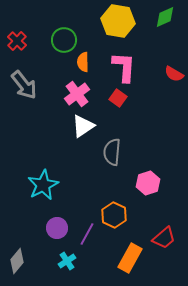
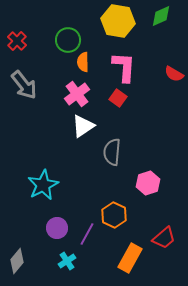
green diamond: moved 4 px left, 1 px up
green circle: moved 4 px right
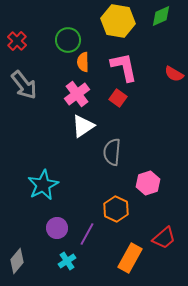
pink L-shape: rotated 16 degrees counterclockwise
orange hexagon: moved 2 px right, 6 px up
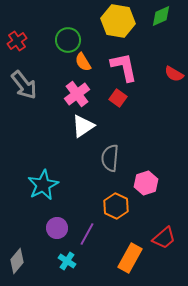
red cross: rotated 12 degrees clockwise
orange semicircle: rotated 30 degrees counterclockwise
gray semicircle: moved 2 px left, 6 px down
pink hexagon: moved 2 px left
orange hexagon: moved 3 px up
cyan cross: rotated 24 degrees counterclockwise
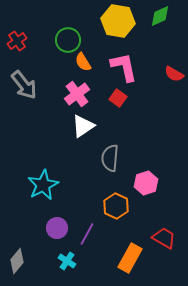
green diamond: moved 1 px left
red trapezoid: rotated 110 degrees counterclockwise
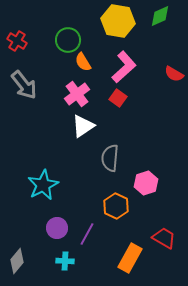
red cross: rotated 24 degrees counterclockwise
pink L-shape: rotated 60 degrees clockwise
cyan cross: moved 2 px left; rotated 30 degrees counterclockwise
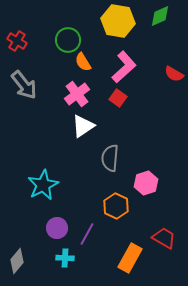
cyan cross: moved 3 px up
